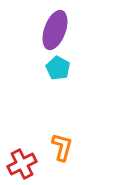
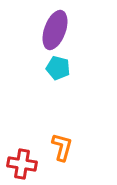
cyan pentagon: rotated 15 degrees counterclockwise
red cross: rotated 36 degrees clockwise
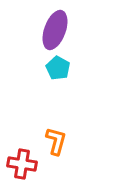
cyan pentagon: rotated 15 degrees clockwise
orange L-shape: moved 6 px left, 6 px up
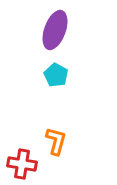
cyan pentagon: moved 2 px left, 7 px down
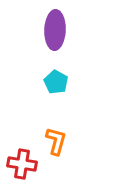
purple ellipse: rotated 18 degrees counterclockwise
cyan pentagon: moved 7 px down
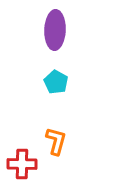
red cross: rotated 8 degrees counterclockwise
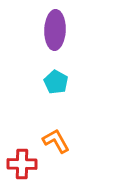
orange L-shape: rotated 44 degrees counterclockwise
